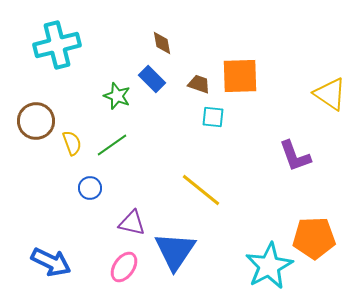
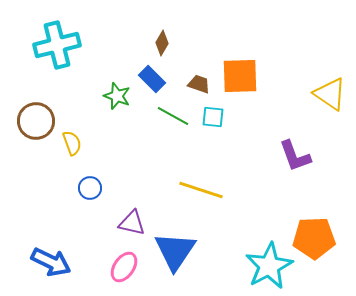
brown diamond: rotated 40 degrees clockwise
green line: moved 61 px right, 29 px up; rotated 64 degrees clockwise
yellow line: rotated 21 degrees counterclockwise
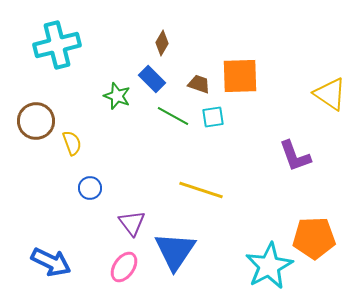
cyan square: rotated 15 degrees counterclockwise
purple triangle: rotated 40 degrees clockwise
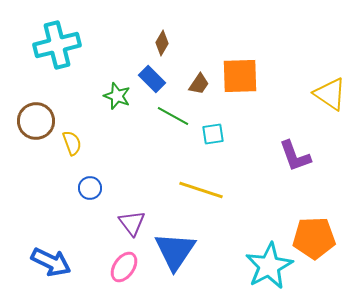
brown trapezoid: rotated 105 degrees clockwise
cyan square: moved 17 px down
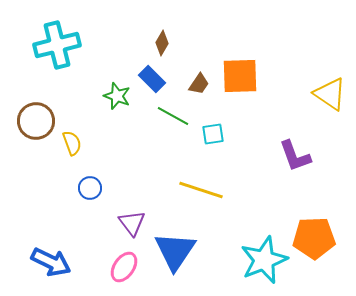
cyan star: moved 5 px left, 6 px up; rotated 6 degrees clockwise
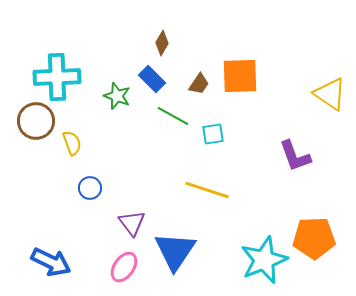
cyan cross: moved 32 px down; rotated 12 degrees clockwise
yellow line: moved 6 px right
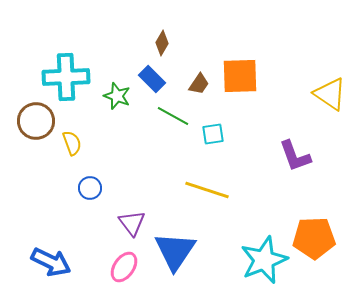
cyan cross: moved 9 px right
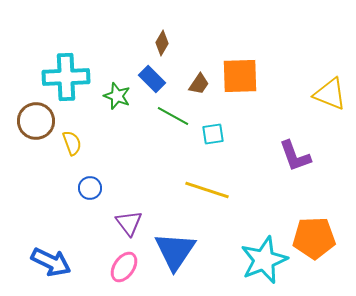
yellow triangle: rotated 12 degrees counterclockwise
purple triangle: moved 3 px left
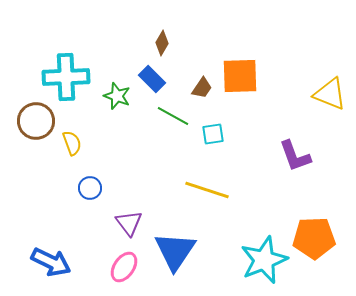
brown trapezoid: moved 3 px right, 4 px down
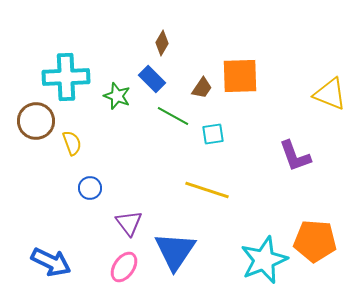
orange pentagon: moved 1 px right, 3 px down; rotated 6 degrees clockwise
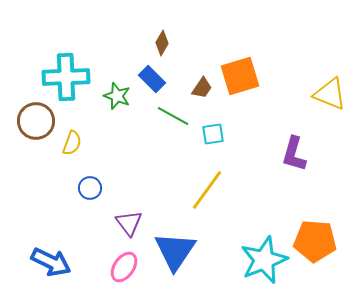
orange square: rotated 15 degrees counterclockwise
yellow semicircle: rotated 40 degrees clockwise
purple L-shape: moved 1 px left, 2 px up; rotated 36 degrees clockwise
yellow line: rotated 72 degrees counterclockwise
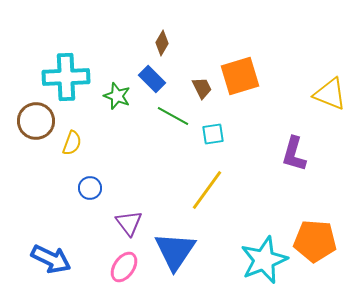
brown trapezoid: rotated 60 degrees counterclockwise
blue arrow: moved 3 px up
